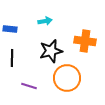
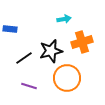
cyan arrow: moved 19 px right, 2 px up
orange cross: moved 3 px left, 1 px down; rotated 25 degrees counterclockwise
black line: moved 12 px right; rotated 54 degrees clockwise
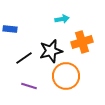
cyan arrow: moved 2 px left
orange circle: moved 1 px left, 2 px up
